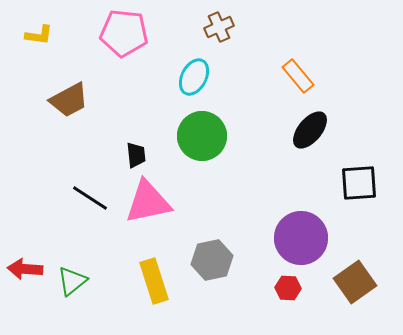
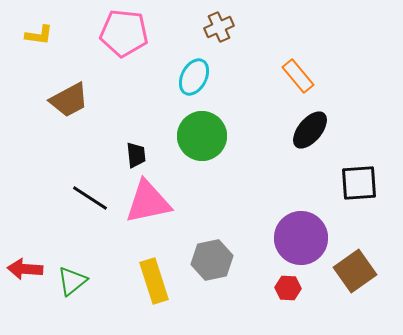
brown square: moved 11 px up
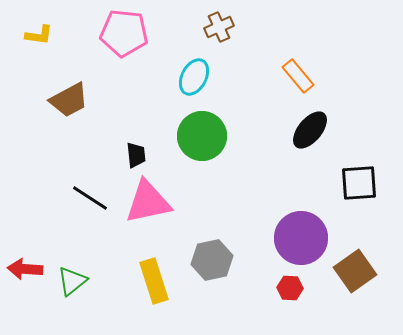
red hexagon: moved 2 px right
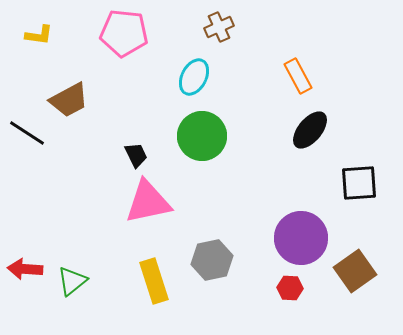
orange rectangle: rotated 12 degrees clockwise
black trapezoid: rotated 20 degrees counterclockwise
black line: moved 63 px left, 65 px up
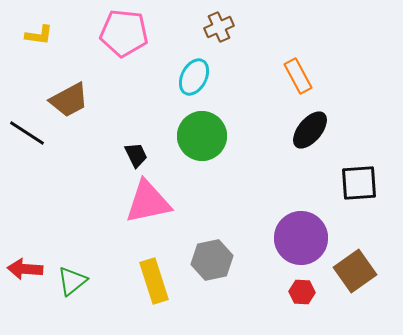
red hexagon: moved 12 px right, 4 px down
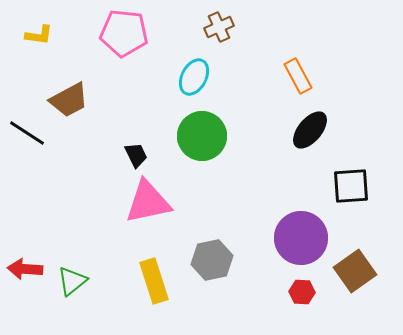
black square: moved 8 px left, 3 px down
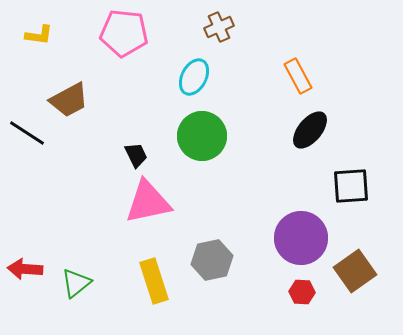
green triangle: moved 4 px right, 2 px down
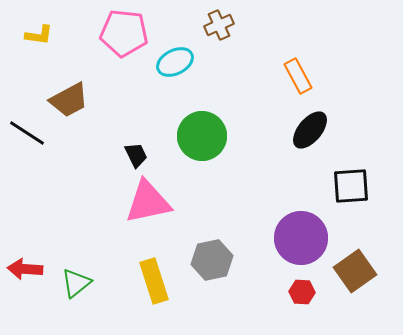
brown cross: moved 2 px up
cyan ellipse: moved 19 px left, 15 px up; rotated 36 degrees clockwise
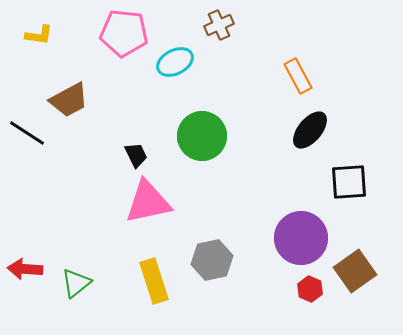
black square: moved 2 px left, 4 px up
red hexagon: moved 8 px right, 3 px up; rotated 20 degrees clockwise
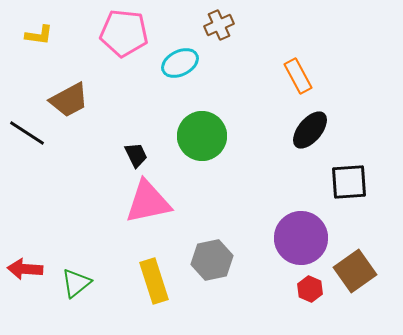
cyan ellipse: moved 5 px right, 1 px down
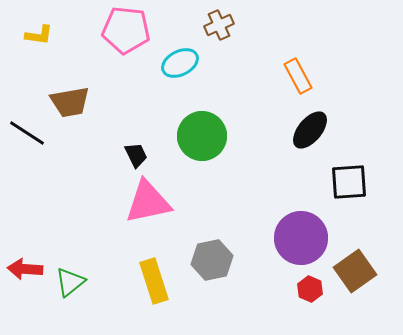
pink pentagon: moved 2 px right, 3 px up
brown trapezoid: moved 1 px right, 2 px down; rotated 18 degrees clockwise
green triangle: moved 6 px left, 1 px up
